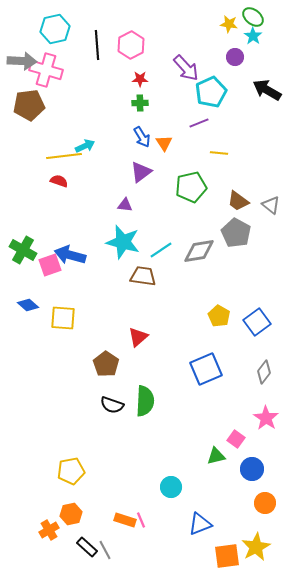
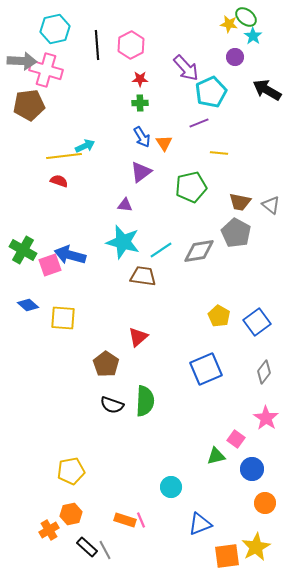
green ellipse at (253, 17): moved 7 px left
brown trapezoid at (238, 201): moved 2 px right, 1 px down; rotated 25 degrees counterclockwise
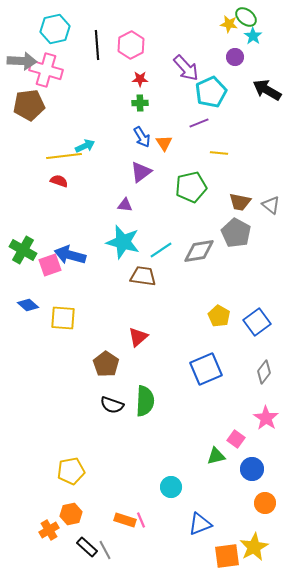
yellow star at (256, 547): moved 2 px left
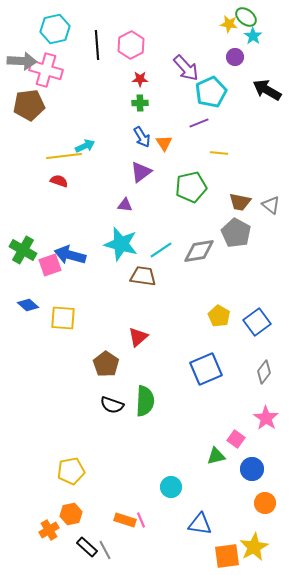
cyan star at (123, 242): moved 2 px left, 2 px down
blue triangle at (200, 524): rotated 30 degrees clockwise
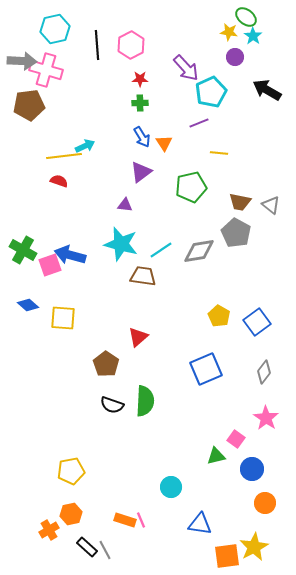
yellow star at (229, 24): moved 8 px down
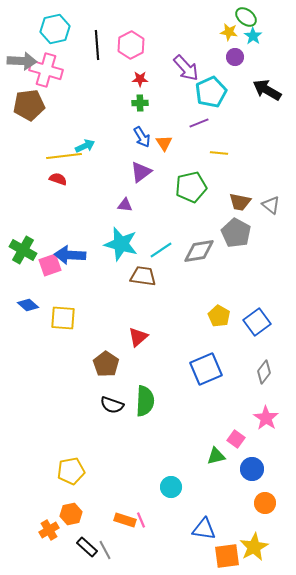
red semicircle at (59, 181): moved 1 px left, 2 px up
blue arrow at (70, 255): rotated 12 degrees counterclockwise
blue triangle at (200, 524): moved 4 px right, 5 px down
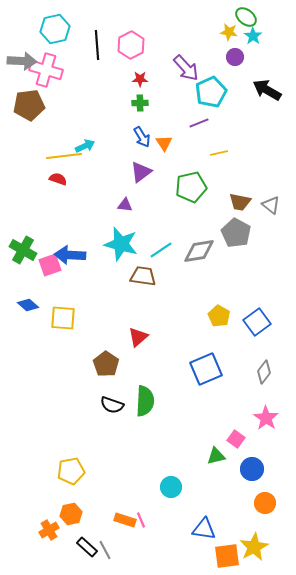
yellow line at (219, 153): rotated 18 degrees counterclockwise
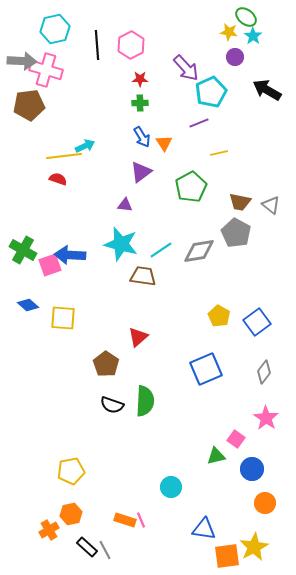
green pentagon at (191, 187): rotated 16 degrees counterclockwise
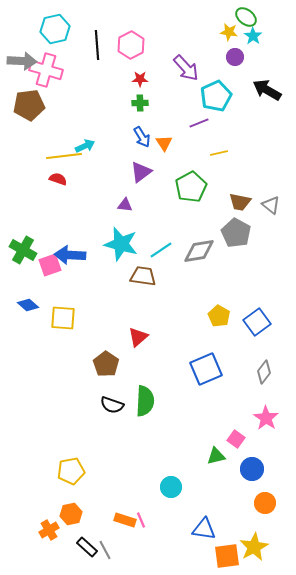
cyan pentagon at (211, 92): moved 5 px right, 4 px down
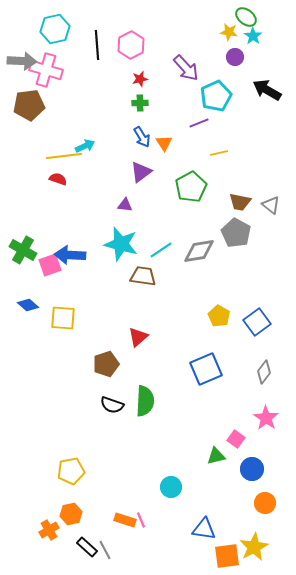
red star at (140, 79): rotated 14 degrees counterclockwise
brown pentagon at (106, 364): rotated 20 degrees clockwise
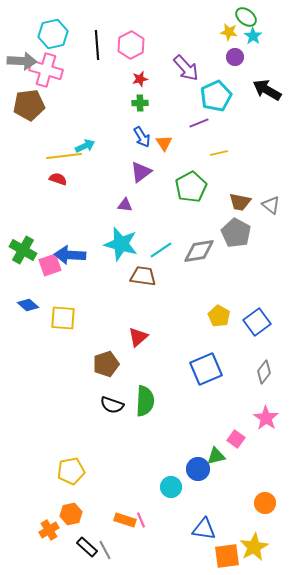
cyan hexagon at (55, 29): moved 2 px left, 5 px down
blue circle at (252, 469): moved 54 px left
